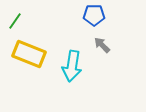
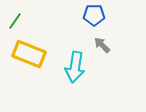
cyan arrow: moved 3 px right, 1 px down
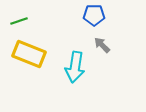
green line: moved 4 px right; rotated 36 degrees clockwise
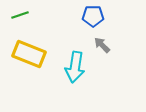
blue pentagon: moved 1 px left, 1 px down
green line: moved 1 px right, 6 px up
